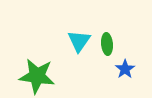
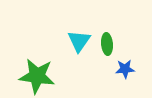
blue star: rotated 30 degrees clockwise
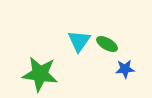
green ellipse: rotated 55 degrees counterclockwise
green star: moved 3 px right, 2 px up
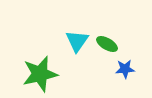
cyan triangle: moved 2 px left
green star: rotated 21 degrees counterclockwise
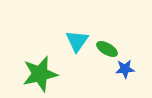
green ellipse: moved 5 px down
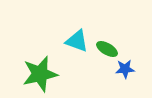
cyan triangle: rotated 45 degrees counterclockwise
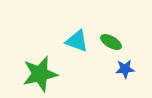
green ellipse: moved 4 px right, 7 px up
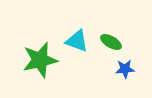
green star: moved 14 px up
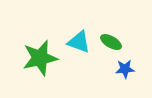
cyan triangle: moved 2 px right, 1 px down
green star: moved 2 px up
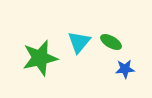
cyan triangle: rotated 50 degrees clockwise
